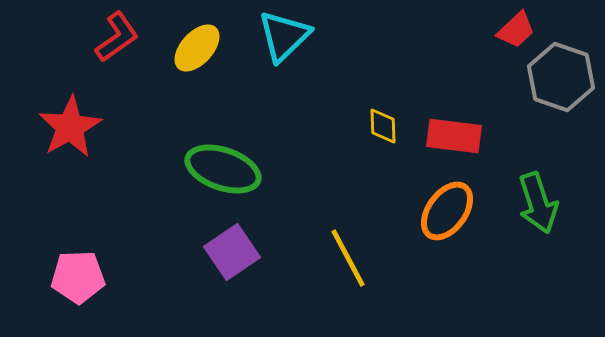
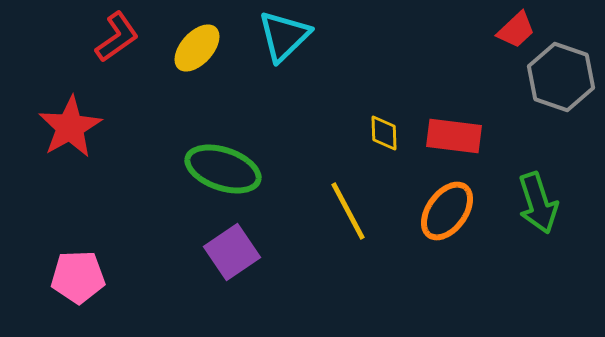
yellow diamond: moved 1 px right, 7 px down
yellow line: moved 47 px up
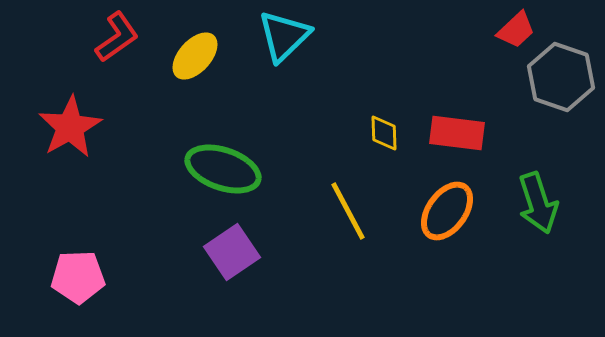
yellow ellipse: moved 2 px left, 8 px down
red rectangle: moved 3 px right, 3 px up
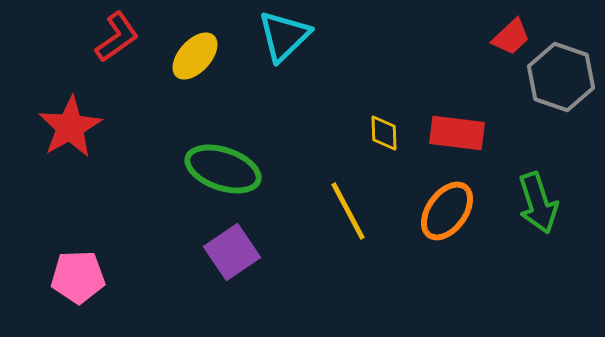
red trapezoid: moved 5 px left, 7 px down
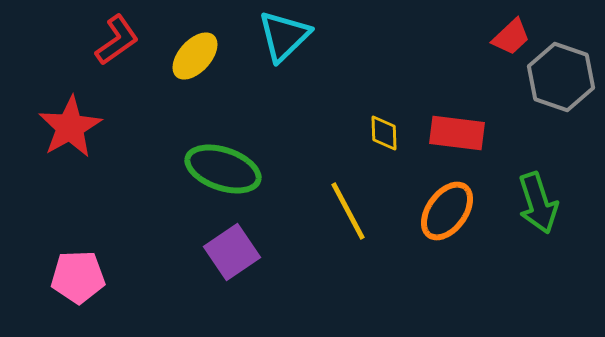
red L-shape: moved 3 px down
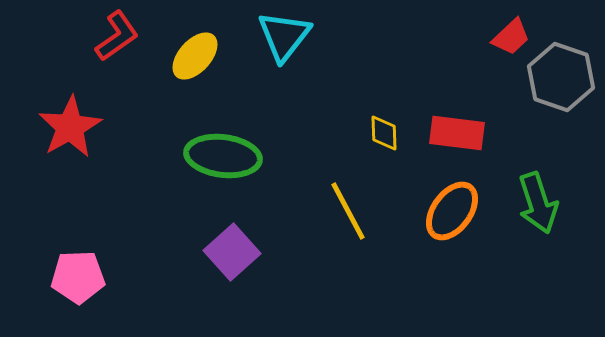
cyan triangle: rotated 8 degrees counterclockwise
red L-shape: moved 4 px up
green ellipse: moved 13 px up; rotated 12 degrees counterclockwise
orange ellipse: moved 5 px right
purple square: rotated 8 degrees counterclockwise
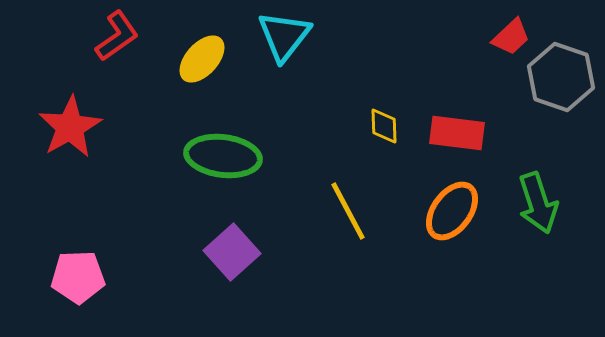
yellow ellipse: moved 7 px right, 3 px down
yellow diamond: moved 7 px up
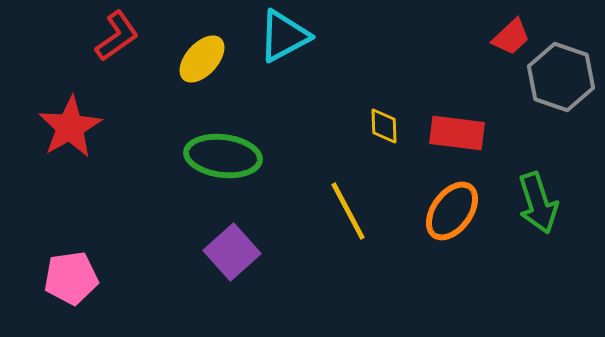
cyan triangle: rotated 24 degrees clockwise
pink pentagon: moved 7 px left, 1 px down; rotated 6 degrees counterclockwise
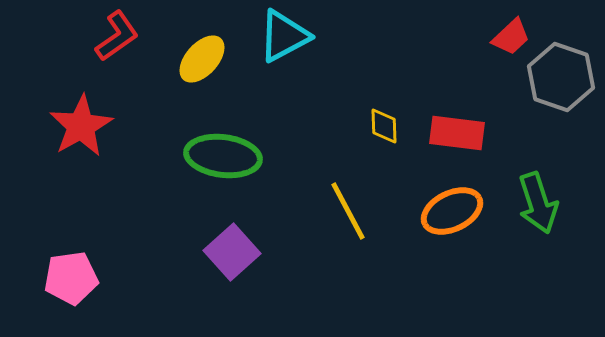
red star: moved 11 px right, 1 px up
orange ellipse: rotated 28 degrees clockwise
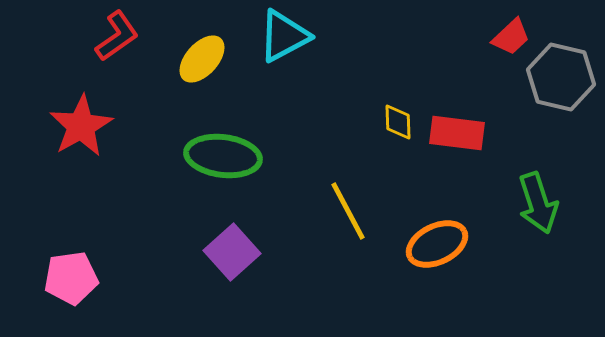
gray hexagon: rotated 6 degrees counterclockwise
yellow diamond: moved 14 px right, 4 px up
orange ellipse: moved 15 px left, 33 px down
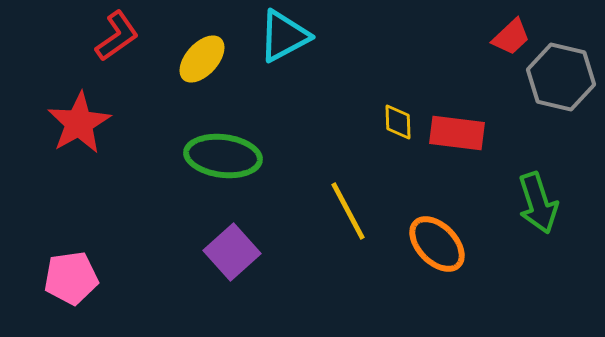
red star: moved 2 px left, 3 px up
orange ellipse: rotated 72 degrees clockwise
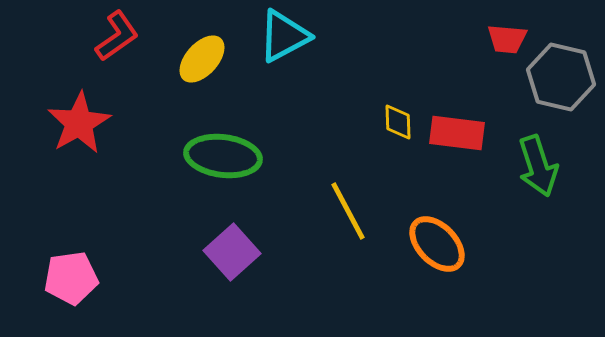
red trapezoid: moved 4 px left, 2 px down; rotated 48 degrees clockwise
green arrow: moved 37 px up
